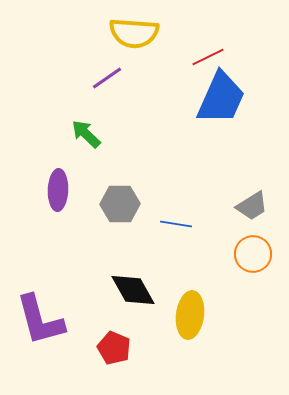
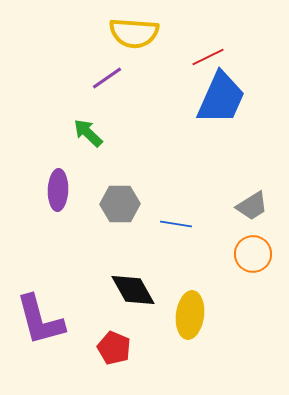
green arrow: moved 2 px right, 1 px up
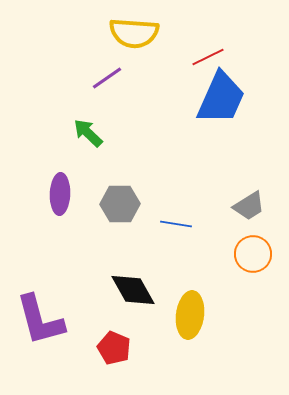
purple ellipse: moved 2 px right, 4 px down
gray trapezoid: moved 3 px left
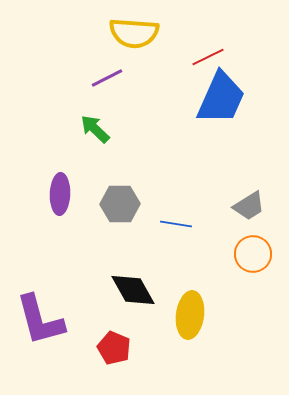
purple line: rotated 8 degrees clockwise
green arrow: moved 7 px right, 4 px up
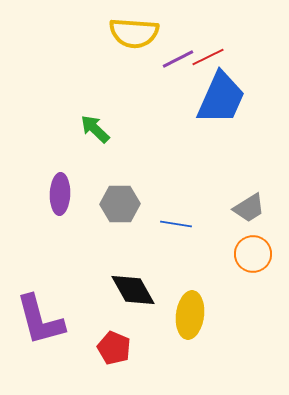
purple line: moved 71 px right, 19 px up
gray trapezoid: moved 2 px down
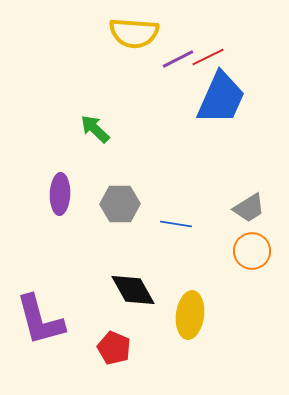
orange circle: moved 1 px left, 3 px up
